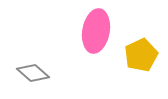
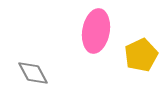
gray diamond: rotated 20 degrees clockwise
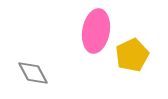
yellow pentagon: moved 9 px left
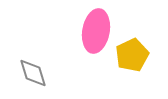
gray diamond: rotated 12 degrees clockwise
